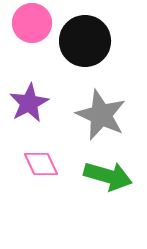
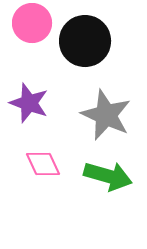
purple star: rotated 24 degrees counterclockwise
gray star: moved 5 px right
pink diamond: moved 2 px right
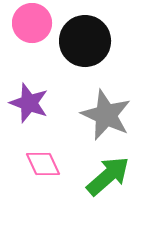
green arrow: rotated 57 degrees counterclockwise
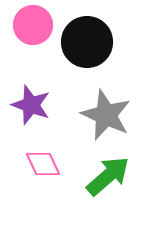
pink circle: moved 1 px right, 2 px down
black circle: moved 2 px right, 1 px down
purple star: moved 2 px right, 2 px down
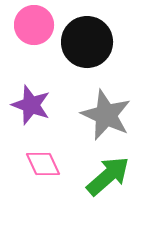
pink circle: moved 1 px right
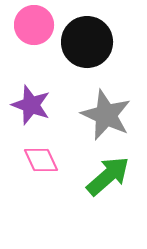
pink diamond: moved 2 px left, 4 px up
